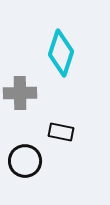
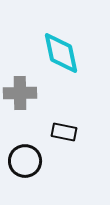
cyan diamond: rotated 30 degrees counterclockwise
black rectangle: moved 3 px right
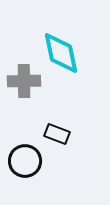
gray cross: moved 4 px right, 12 px up
black rectangle: moved 7 px left, 2 px down; rotated 10 degrees clockwise
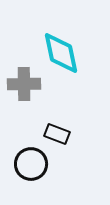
gray cross: moved 3 px down
black circle: moved 6 px right, 3 px down
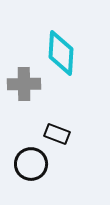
cyan diamond: rotated 15 degrees clockwise
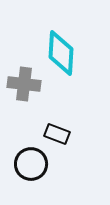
gray cross: rotated 8 degrees clockwise
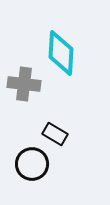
black rectangle: moved 2 px left; rotated 10 degrees clockwise
black circle: moved 1 px right
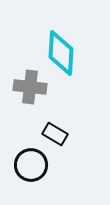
gray cross: moved 6 px right, 3 px down
black circle: moved 1 px left, 1 px down
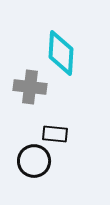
black rectangle: rotated 25 degrees counterclockwise
black circle: moved 3 px right, 4 px up
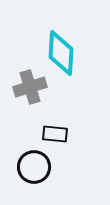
gray cross: rotated 24 degrees counterclockwise
black circle: moved 6 px down
